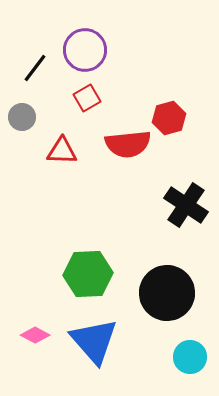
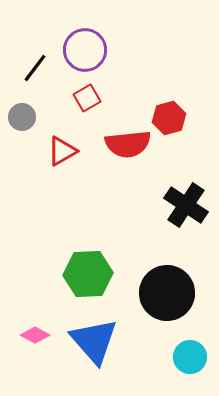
red triangle: rotated 32 degrees counterclockwise
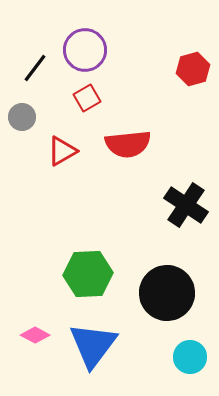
red hexagon: moved 24 px right, 49 px up
blue triangle: moved 1 px left, 4 px down; rotated 18 degrees clockwise
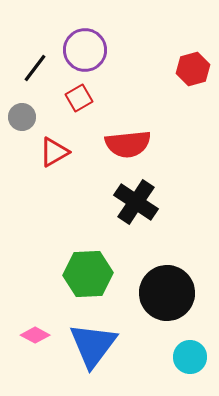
red square: moved 8 px left
red triangle: moved 8 px left, 1 px down
black cross: moved 50 px left, 3 px up
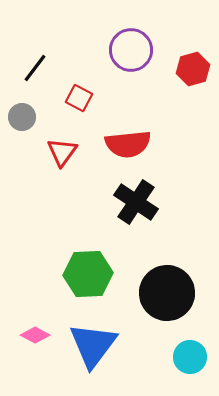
purple circle: moved 46 px right
red square: rotated 32 degrees counterclockwise
red triangle: moved 8 px right; rotated 24 degrees counterclockwise
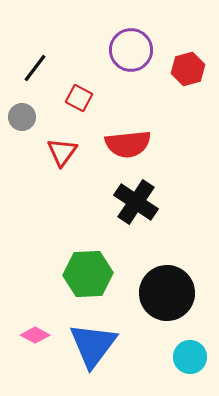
red hexagon: moved 5 px left
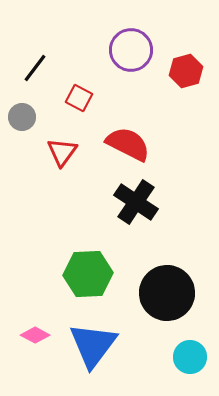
red hexagon: moved 2 px left, 2 px down
red semicircle: rotated 147 degrees counterclockwise
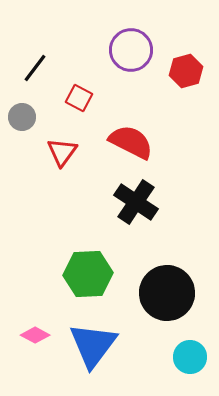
red semicircle: moved 3 px right, 2 px up
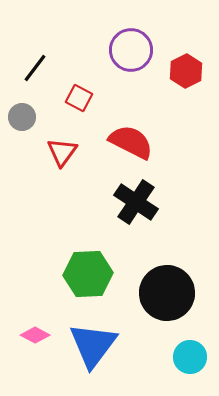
red hexagon: rotated 12 degrees counterclockwise
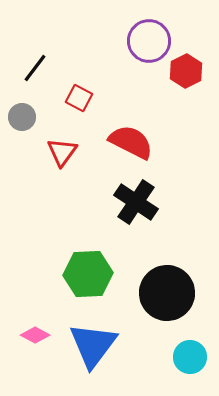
purple circle: moved 18 px right, 9 px up
